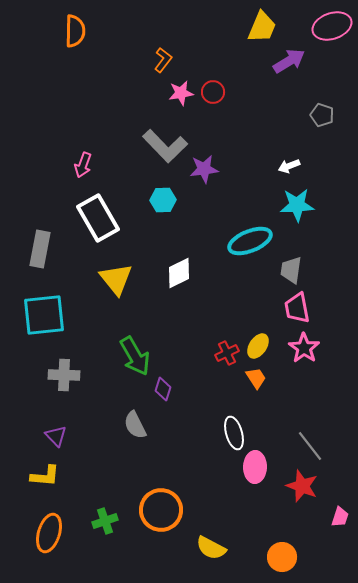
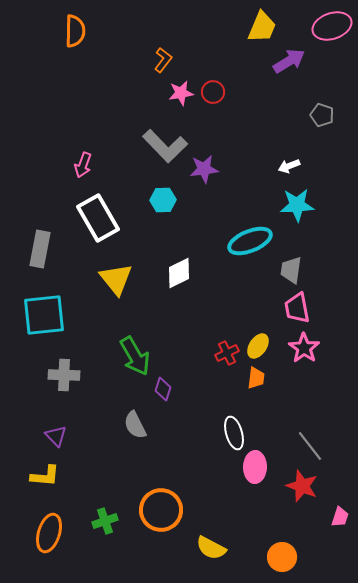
orange trapezoid at (256, 378): rotated 40 degrees clockwise
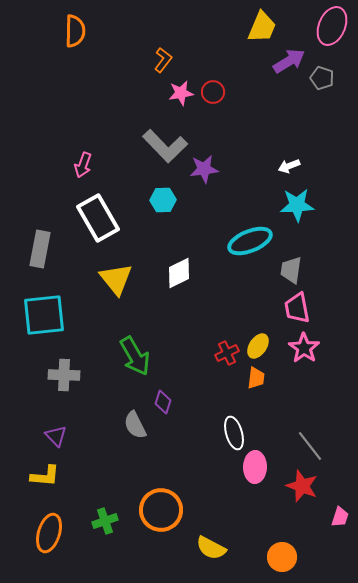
pink ellipse at (332, 26): rotated 48 degrees counterclockwise
gray pentagon at (322, 115): moved 37 px up
purple diamond at (163, 389): moved 13 px down
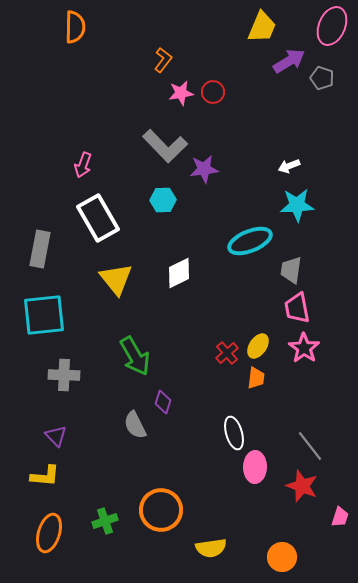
orange semicircle at (75, 31): moved 4 px up
red cross at (227, 353): rotated 15 degrees counterclockwise
yellow semicircle at (211, 548): rotated 36 degrees counterclockwise
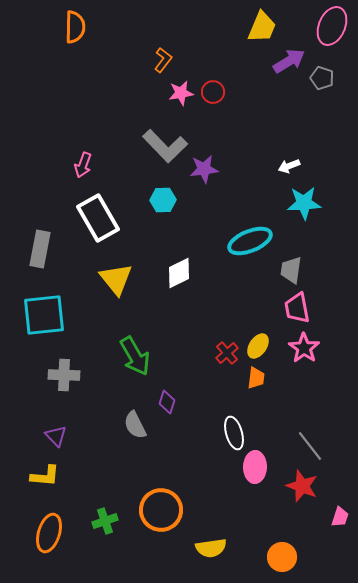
cyan star at (297, 205): moved 7 px right, 2 px up
purple diamond at (163, 402): moved 4 px right
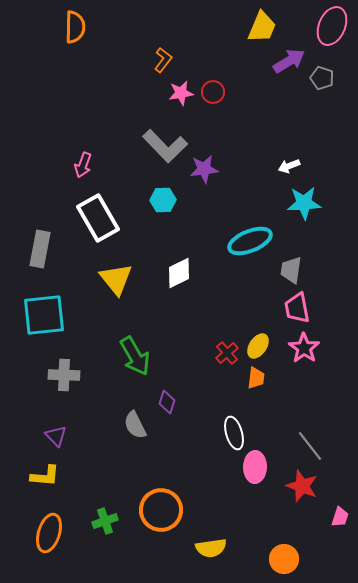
orange circle at (282, 557): moved 2 px right, 2 px down
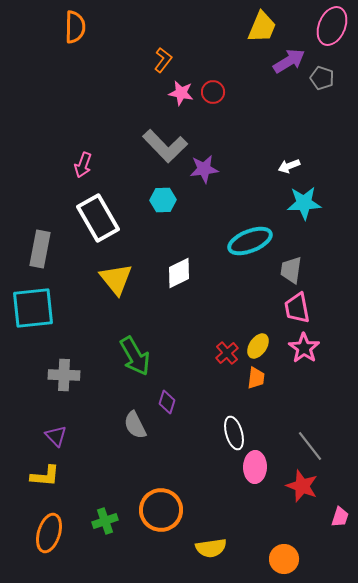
pink star at (181, 93): rotated 20 degrees clockwise
cyan square at (44, 315): moved 11 px left, 7 px up
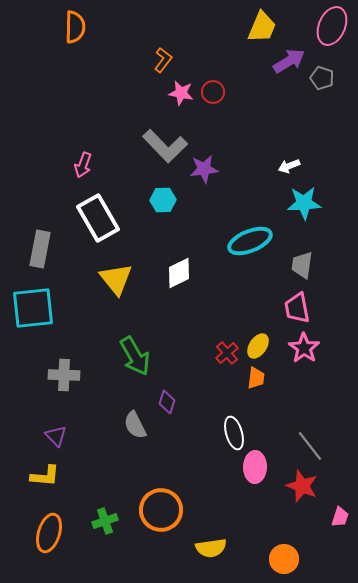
gray trapezoid at (291, 270): moved 11 px right, 5 px up
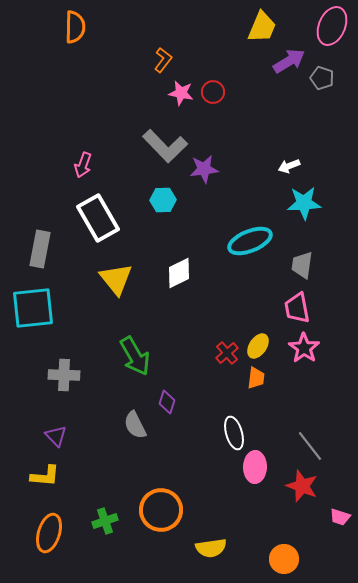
pink trapezoid at (340, 517): rotated 90 degrees clockwise
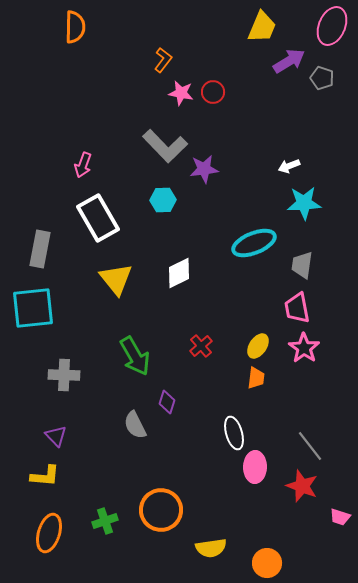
cyan ellipse at (250, 241): moved 4 px right, 2 px down
red cross at (227, 353): moved 26 px left, 7 px up
orange circle at (284, 559): moved 17 px left, 4 px down
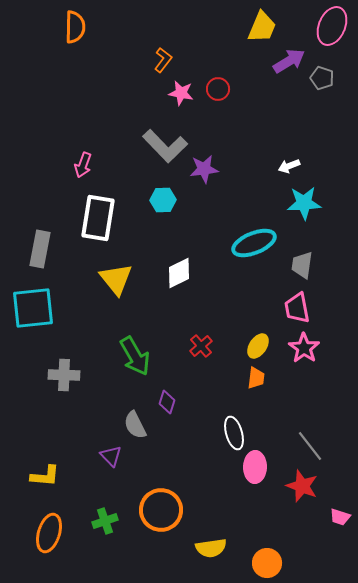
red circle at (213, 92): moved 5 px right, 3 px up
white rectangle at (98, 218): rotated 39 degrees clockwise
purple triangle at (56, 436): moved 55 px right, 20 px down
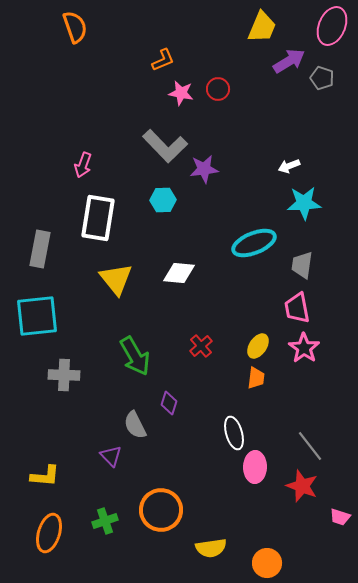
orange semicircle at (75, 27): rotated 20 degrees counterclockwise
orange L-shape at (163, 60): rotated 30 degrees clockwise
white diamond at (179, 273): rotated 32 degrees clockwise
cyan square at (33, 308): moved 4 px right, 8 px down
purple diamond at (167, 402): moved 2 px right, 1 px down
